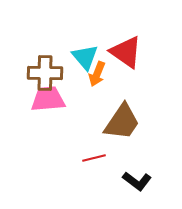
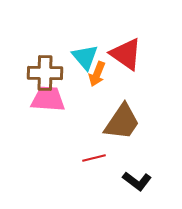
red triangle: moved 2 px down
pink trapezoid: rotated 9 degrees clockwise
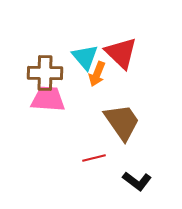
red triangle: moved 5 px left, 1 px up; rotated 9 degrees clockwise
brown trapezoid: rotated 69 degrees counterclockwise
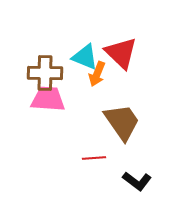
cyan triangle: rotated 28 degrees counterclockwise
red line: rotated 10 degrees clockwise
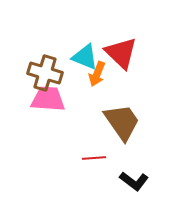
brown cross: rotated 16 degrees clockwise
black L-shape: moved 3 px left
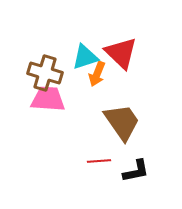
cyan triangle: rotated 40 degrees counterclockwise
red line: moved 5 px right, 3 px down
black L-shape: moved 2 px right, 10 px up; rotated 48 degrees counterclockwise
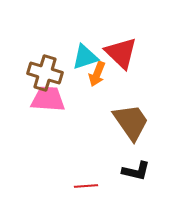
brown trapezoid: moved 9 px right
red line: moved 13 px left, 25 px down
black L-shape: rotated 24 degrees clockwise
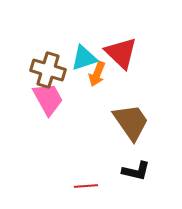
cyan triangle: moved 1 px left, 1 px down
brown cross: moved 3 px right, 3 px up
pink trapezoid: rotated 57 degrees clockwise
